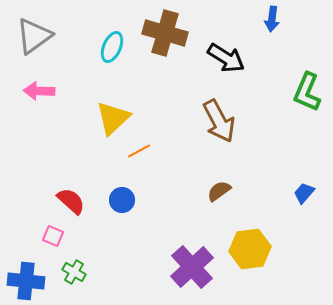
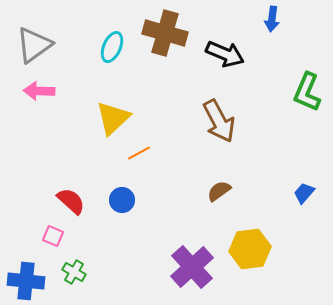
gray triangle: moved 9 px down
black arrow: moved 1 px left, 4 px up; rotated 9 degrees counterclockwise
orange line: moved 2 px down
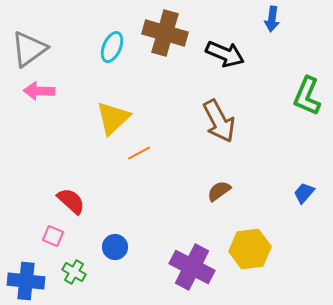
gray triangle: moved 5 px left, 4 px down
green L-shape: moved 4 px down
blue circle: moved 7 px left, 47 px down
purple cross: rotated 21 degrees counterclockwise
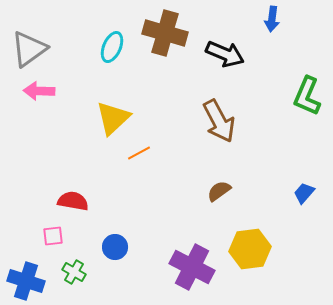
red semicircle: moved 2 px right; rotated 32 degrees counterclockwise
pink square: rotated 30 degrees counterclockwise
blue cross: rotated 12 degrees clockwise
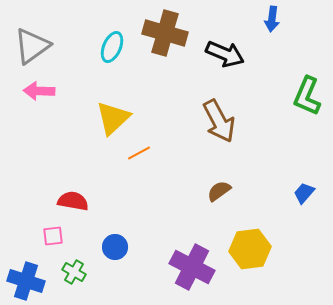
gray triangle: moved 3 px right, 3 px up
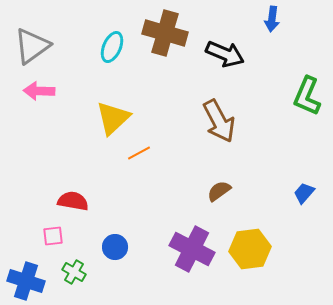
purple cross: moved 18 px up
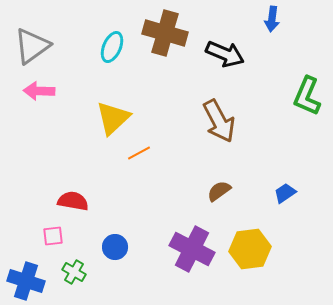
blue trapezoid: moved 19 px left; rotated 15 degrees clockwise
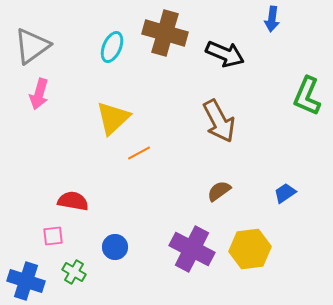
pink arrow: moved 3 px down; rotated 76 degrees counterclockwise
